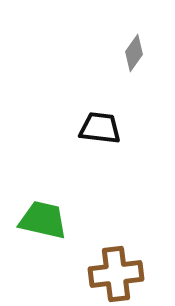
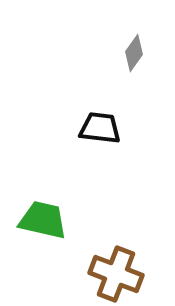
brown cross: rotated 28 degrees clockwise
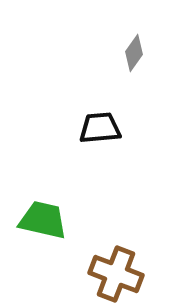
black trapezoid: rotated 12 degrees counterclockwise
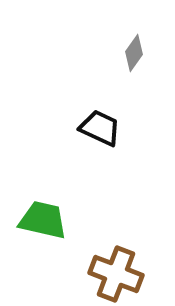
black trapezoid: rotated 30 degrees clockwise
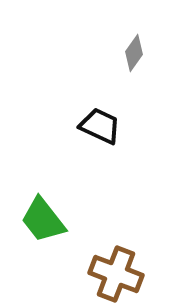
black trapezoid: moved 2 px up
green trapezoid: rotated 141 degrees counterclockwise
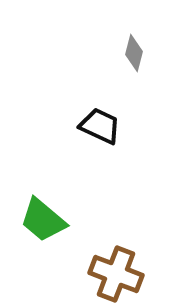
gray diamond: rotated 21 degrees counterclockwise
green trapezoid: rotated 12 degrees counterclockwise
